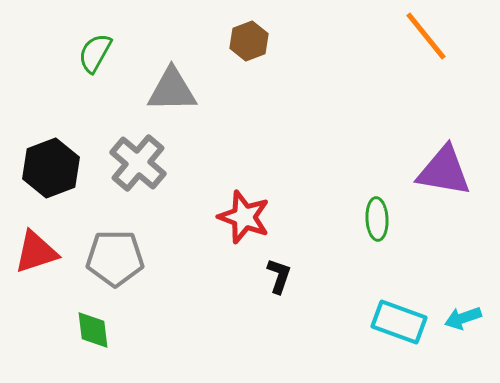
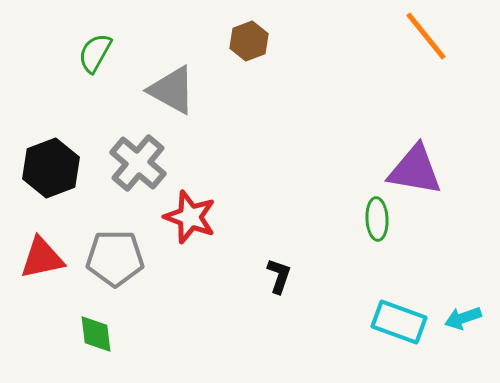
gray triangle: rotated 30 degrees clockwise
purple triangle: moved 29 px left, 1 px up
red star: moved 54 px left
red triangle: moved 6 px right, 6 px down; rotated 6 degrees clockwise
green diamond: moved 3 px right, 4 px down
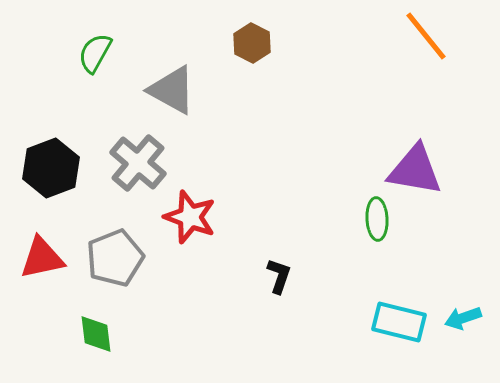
brown hexagon: moved 3 px right, 2 px down; rotated 12 degrees counterclockwise
gray pentagon: rotated 22 degrees counterclockwise
cyan rectangle: rotated 6 degrees counterclockwise
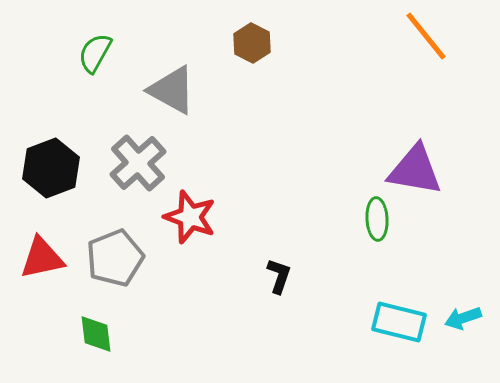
gray cross: rotated 8 degrees clockwise
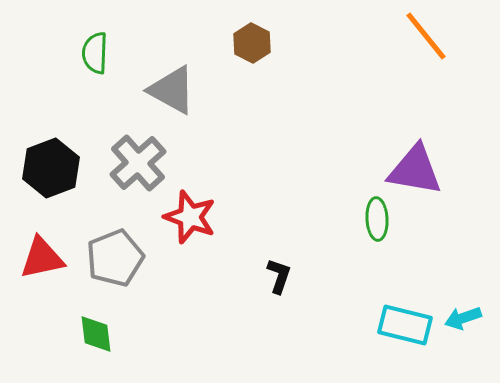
green semicircle: rotated 27 degrees counterclockwise
cyan rectangle: moved 6 px right, 3 px down
